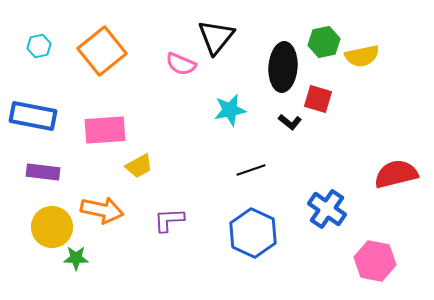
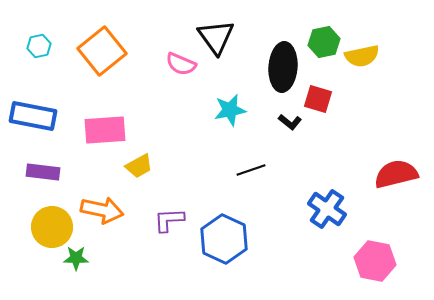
black triangle: rotated 15 degrees counterclockwise
blue hexagon: moved 29 px left, 6 px down
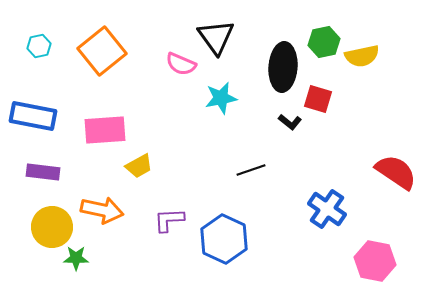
cyan star: moved 9 px left, 12 px up
red semicircle: moved 2 px up; rotated 48 degrees clockwise
